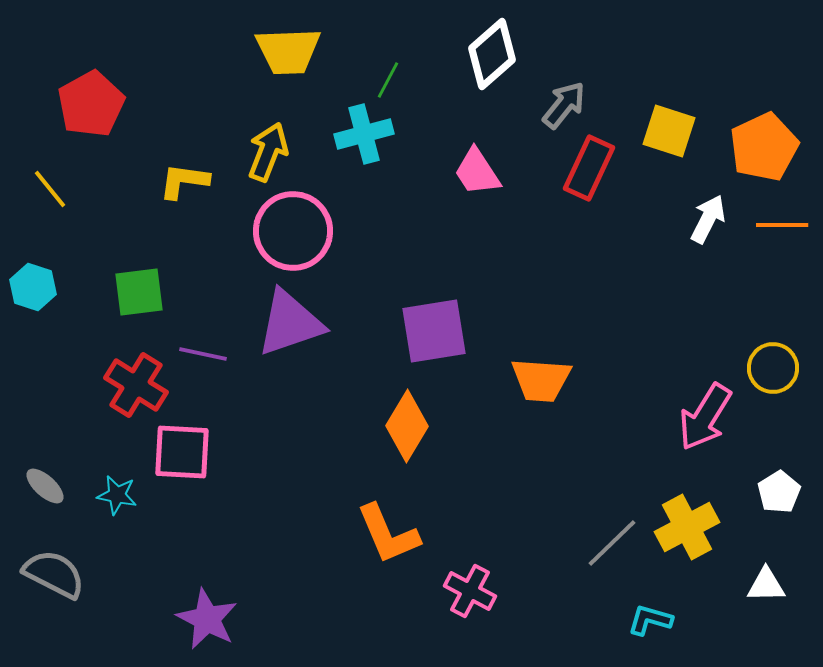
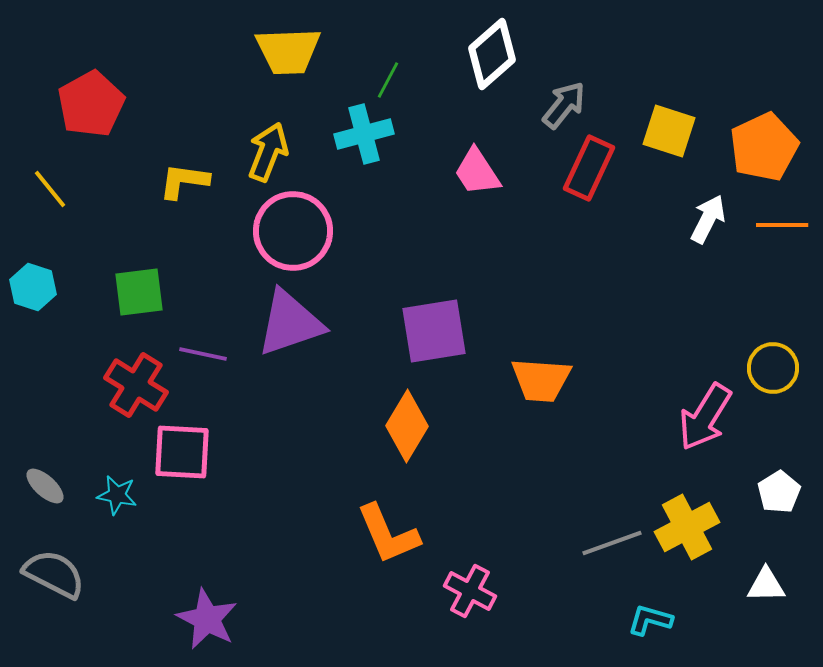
gray line: rotated 24 degrees clockwise
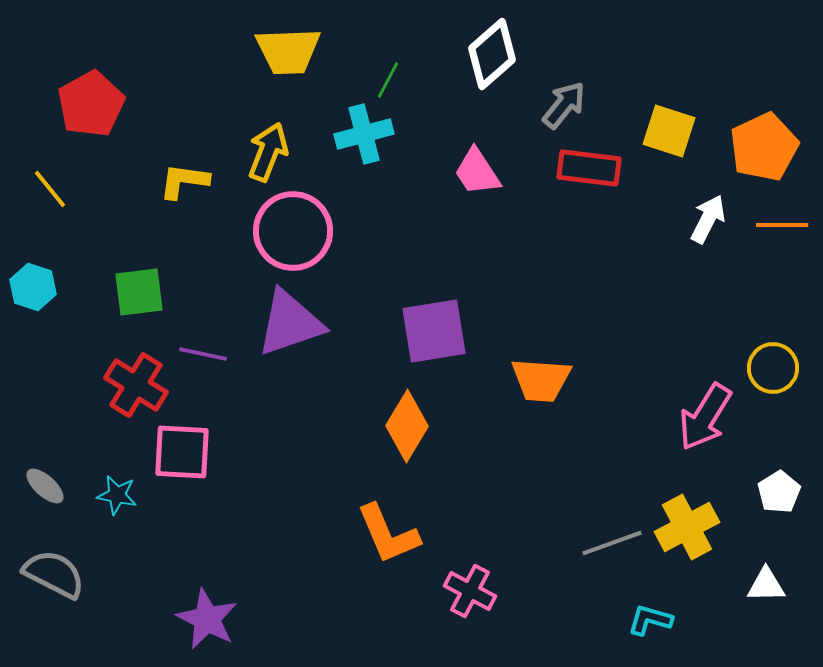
red rectangle: rotated 72 degrees clockwise
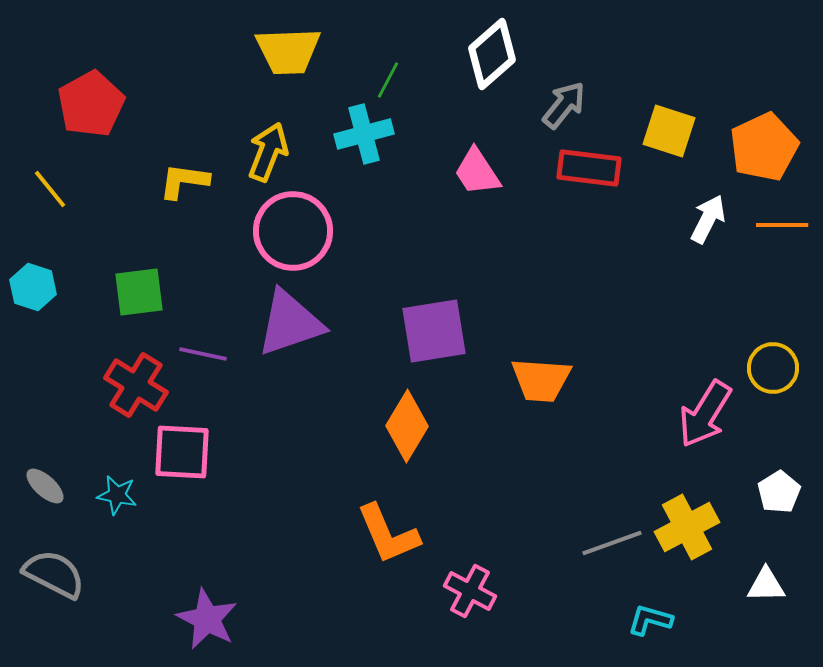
pink arrow: moved 3 px up
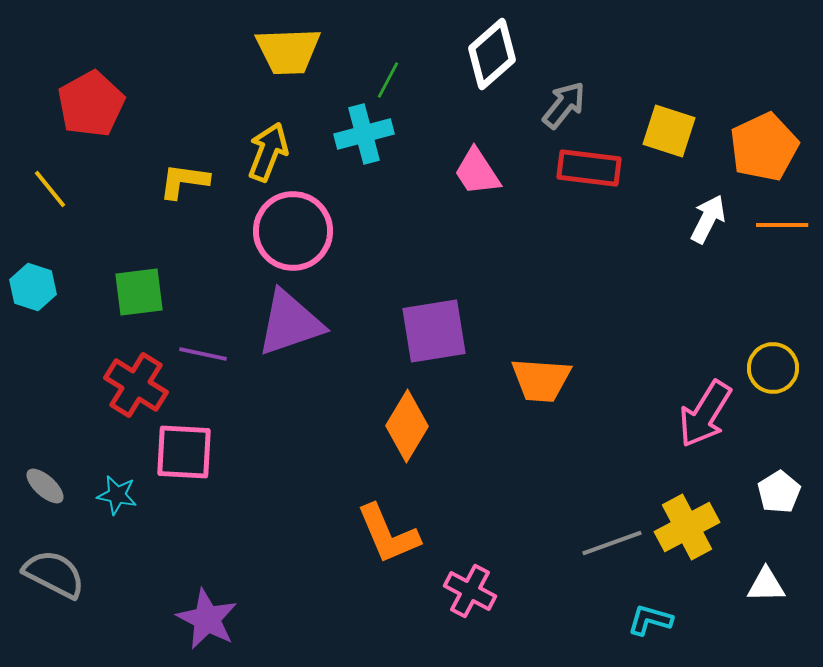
pink square: moved 2 px right
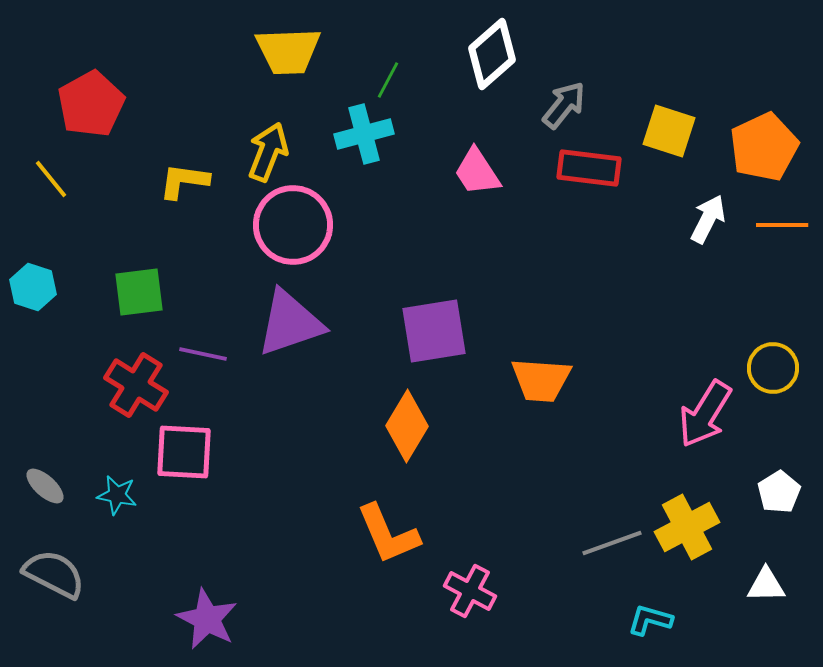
yellow line: moved 1 px right, 10 px up
pink circle: moved 6 px up
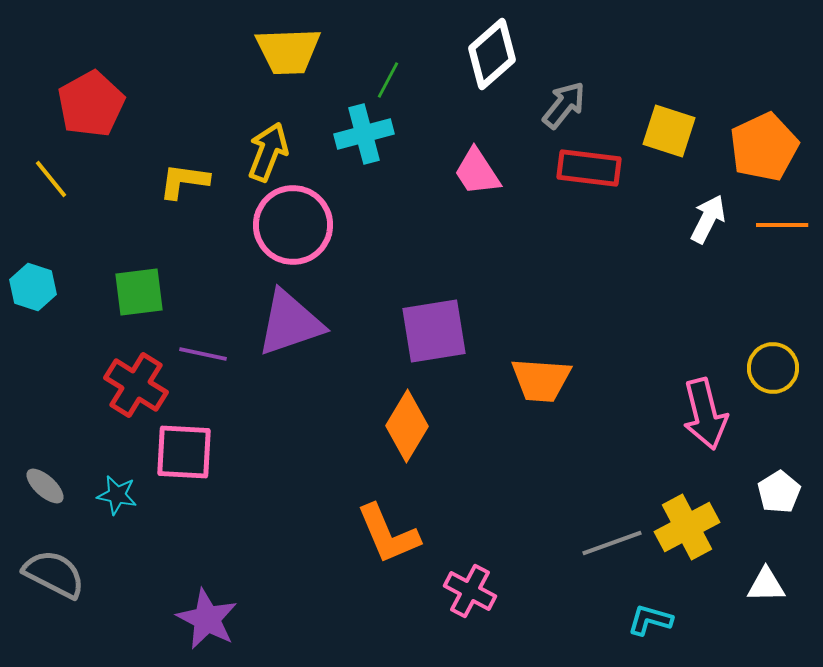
pink arrow: rotated 46 degrees counterclockwise
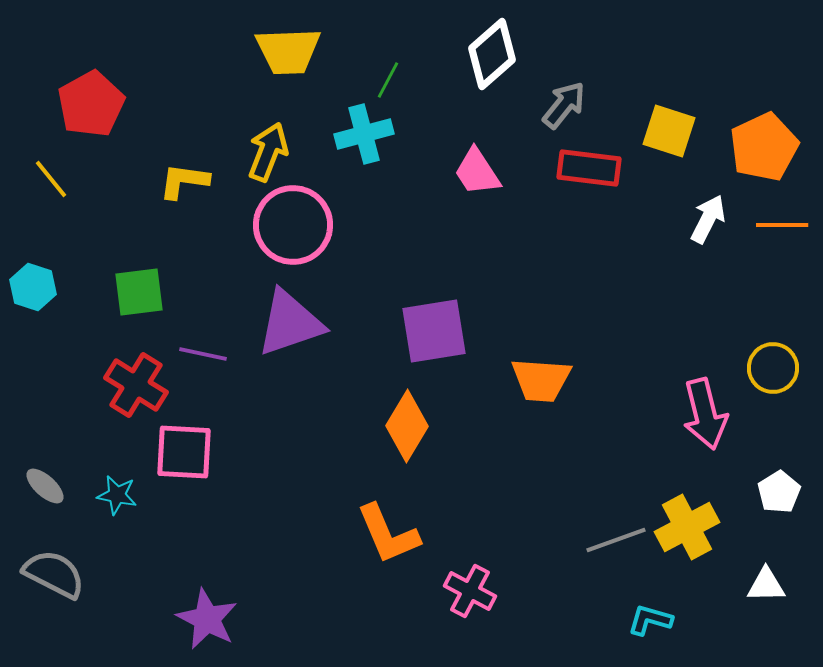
gray line: moved 4 px right, 3 px up
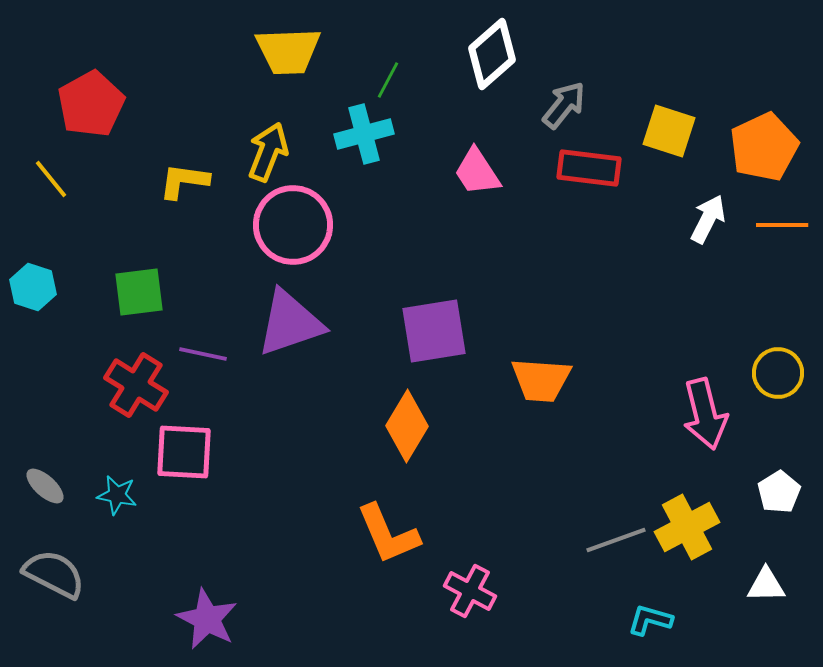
yellow circle: moved 5 px right, 5 px down
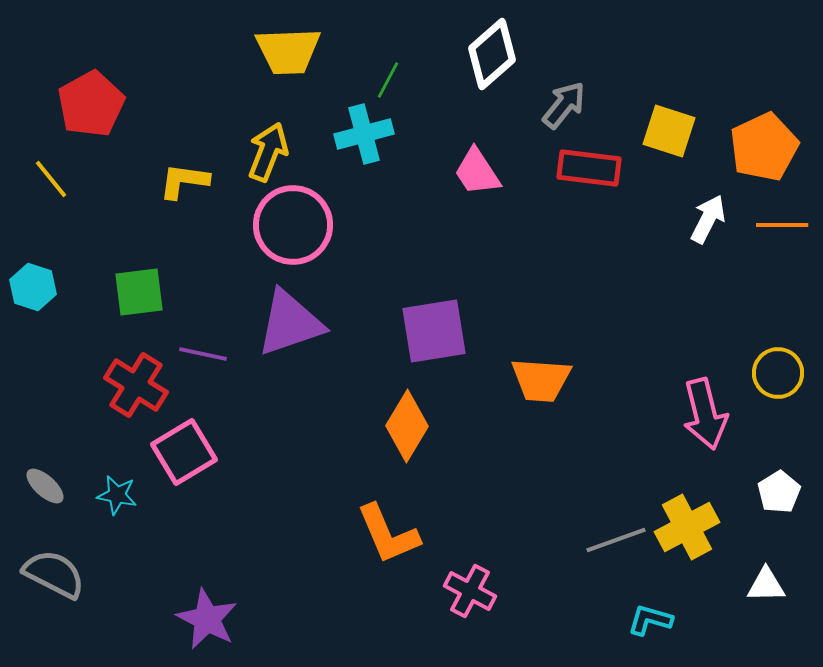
pink square: rotated 34 degrees counterclockwise
